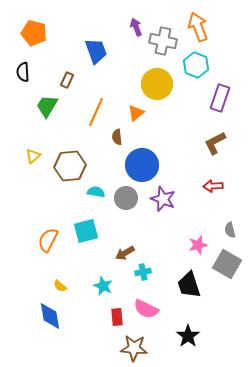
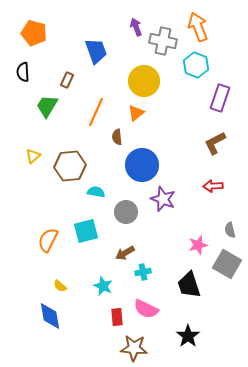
yellow circle: moved 13 px left, 3 px up
gray circle: moved 14 px down
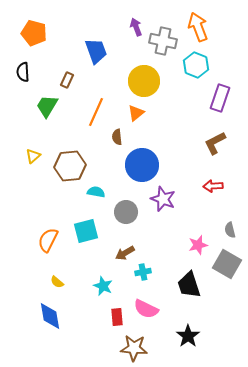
yellow semicircle: moved 3 px left, 4 px up
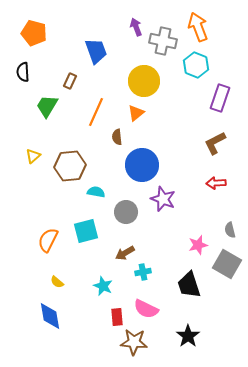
brown rectangle: moved 3 px right, 1 px down
red arrow: moved 3 px right, 3 px up
brown star: moved 6 px up
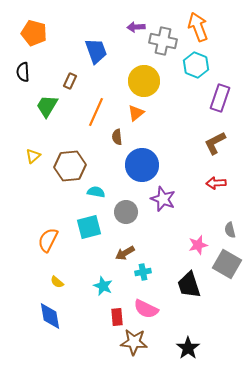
purple arrow: rotated 72 degrees counterclockwise
cyan square: moved 3 px right, 4 px up
black star: moved 12 px down
